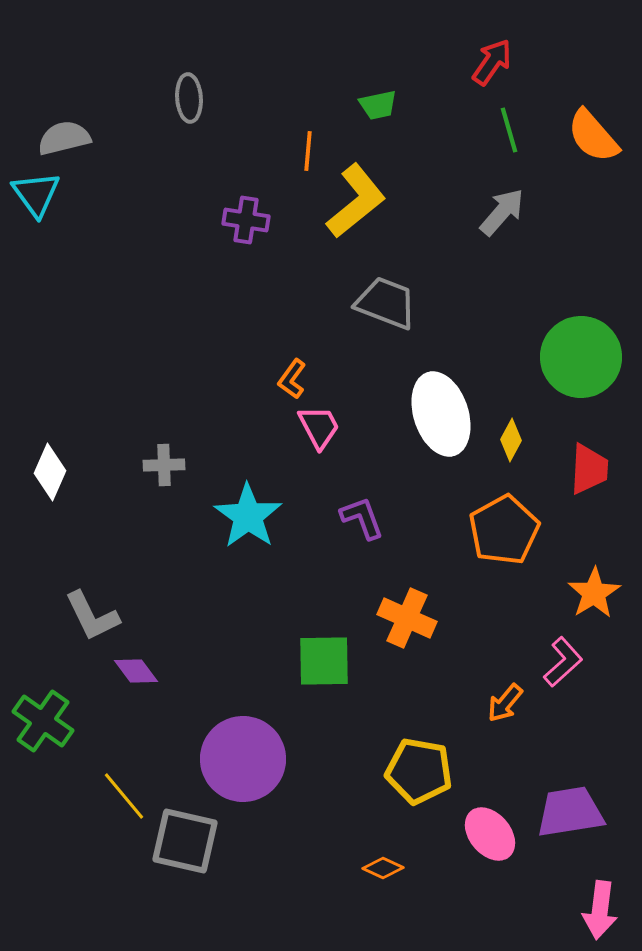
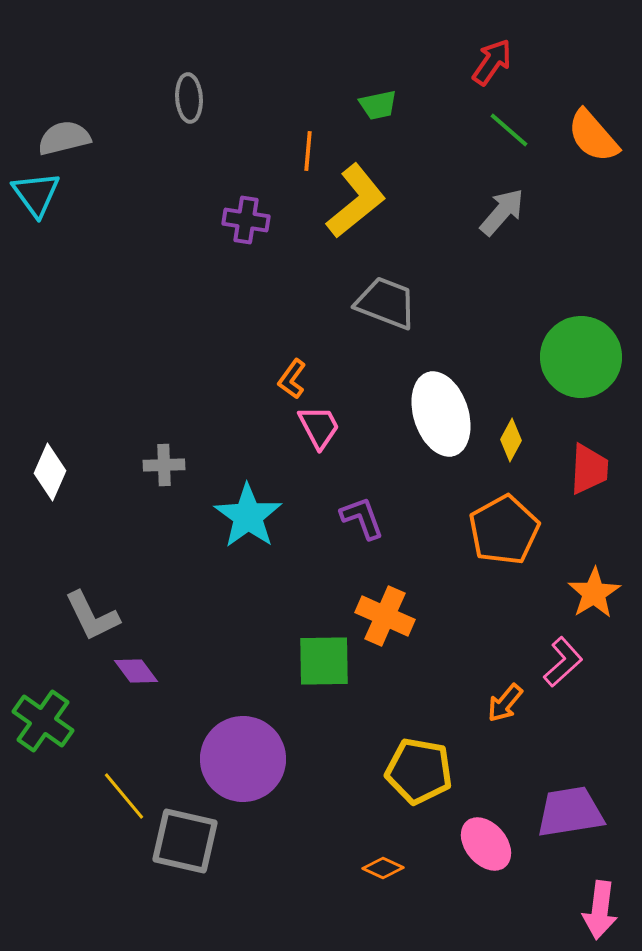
green line: rotated 33 degrees counterclockwise
orange cross: moved 22 px left, 2 px up
pink ellipse: moved 4 px left, 10 px down
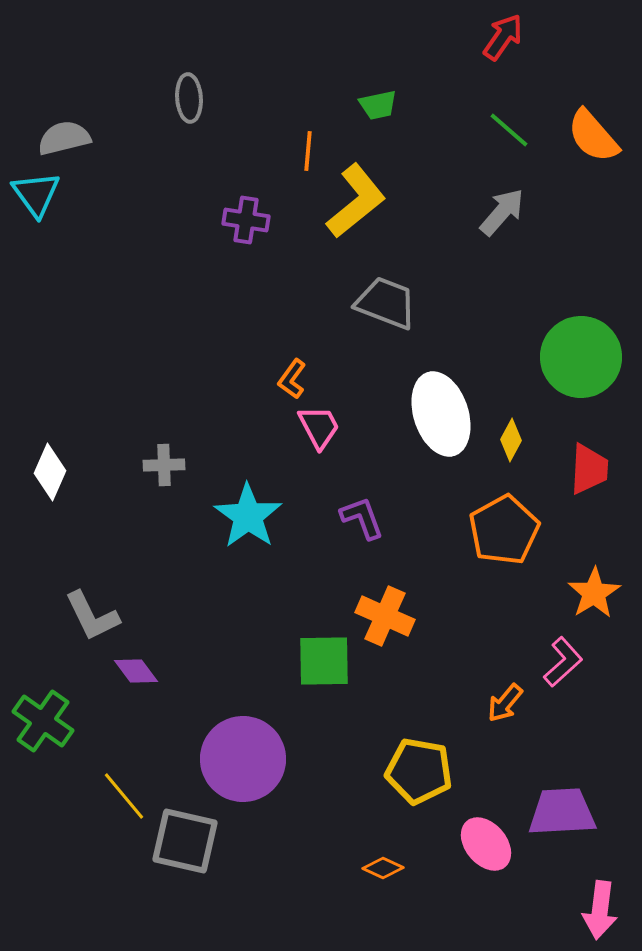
red arrow: moved 11 px right, 25 px up
purple trapezoid: moved 8 px left; rotated 6 degrees clockwise
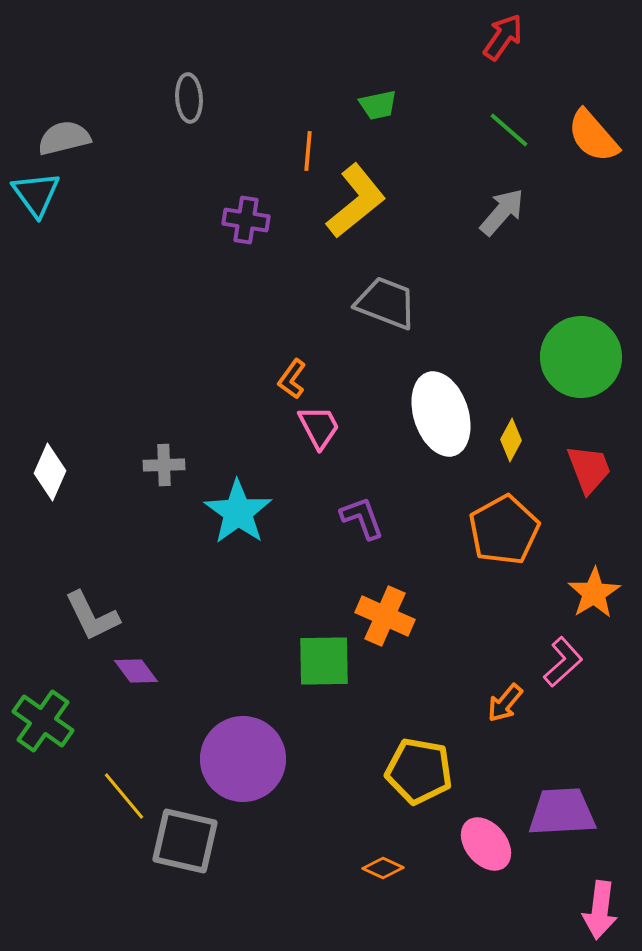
red trapezoid: rotated 24 degrees counterclockwise
cyan star: moved 10 px left, 4 px up
